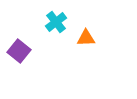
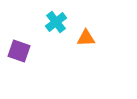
purple square: rotated 20 degrees counterclockwise
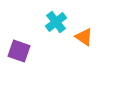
orange triangle: moved 2 px left, 1 px up; rotated 36 degrees clockwise
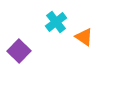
purple square: rotated 25 degrees clockwise
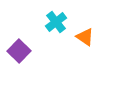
orange triangle: moved 1 px right
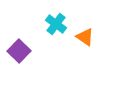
cyan cross: moved 2 px down; rotated 15 degrees counterclockwise
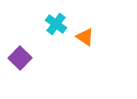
purple square: moved 1 px right, 7 px down
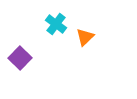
orange triangle: rotated 42 degrees clockwise
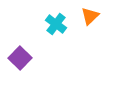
orange triangle: moved 5 px right, 21 px up
